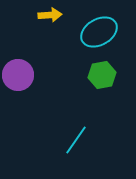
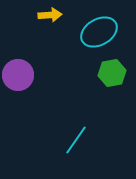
green hexagon: moved 10 px right, 2 px up
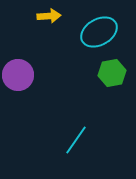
yellow arrow: moved 1 px left, 1 px down
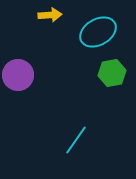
yellow arrow: moved 1 px right, 1 px up
cyan ellipse: moved 1 px left
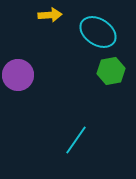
cyan ellipse: rotated 63 degrees clockwise
green hexagon: moved 1 px left, 2 px up
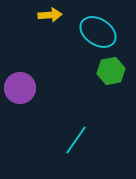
purple circle: moved 2 px right, 13 px down
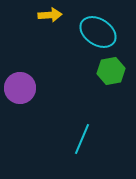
cyan line: moved 6 px right, 1 px up; rotated 12 degrees counterclockwise
